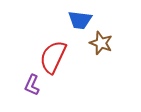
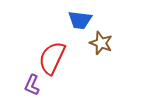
red semicircle: moved 1 px left, 1 px down
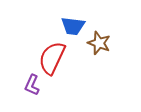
blue trapezoid: moved 7 px left, 6 px down
brown star: moved 2 px left
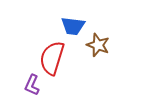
brown star: moved 1 px left, 2 px down
red semicircle: rotated 8 degrees counterclockwise
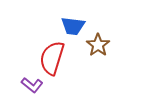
brown star: rotated 15 degrees clockwise
purple L-shape: rotated 75 degrees counterclockwise
